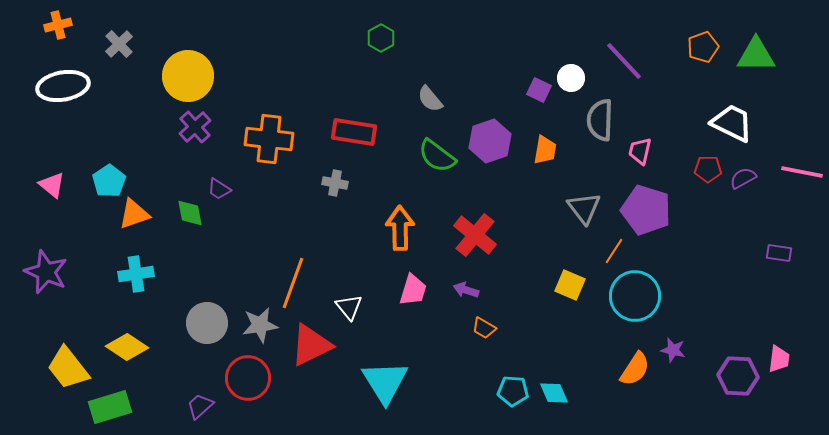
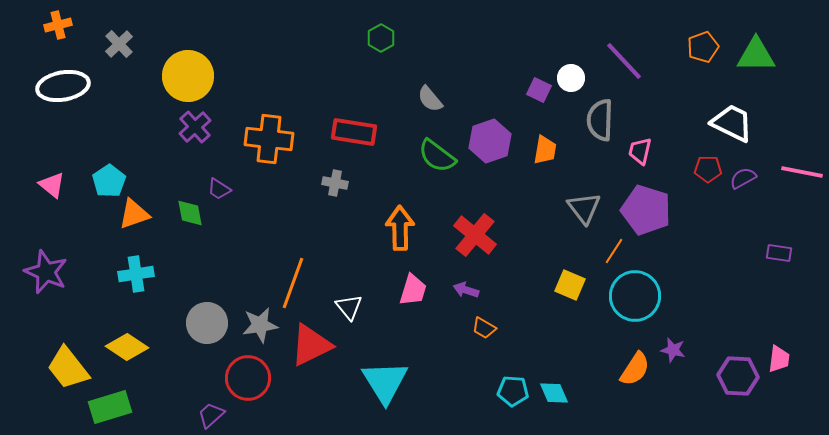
purple trapezoid at (200, 406): moved 11 px right, 9 px down
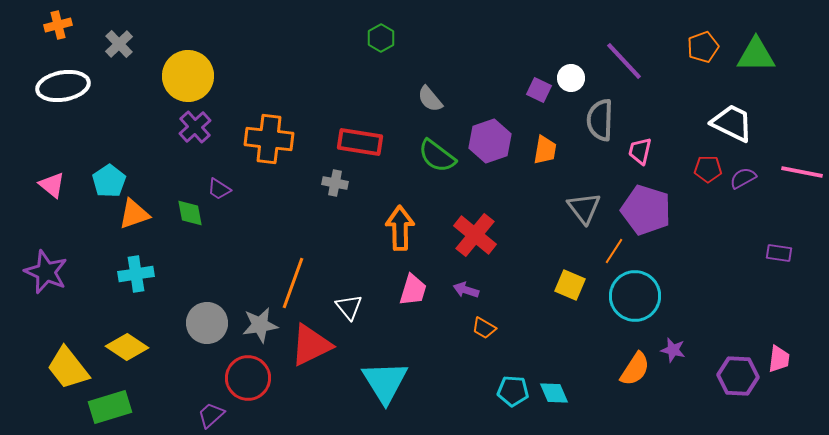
red rectangle at (354, 132): moved 6 px right, 10 px down
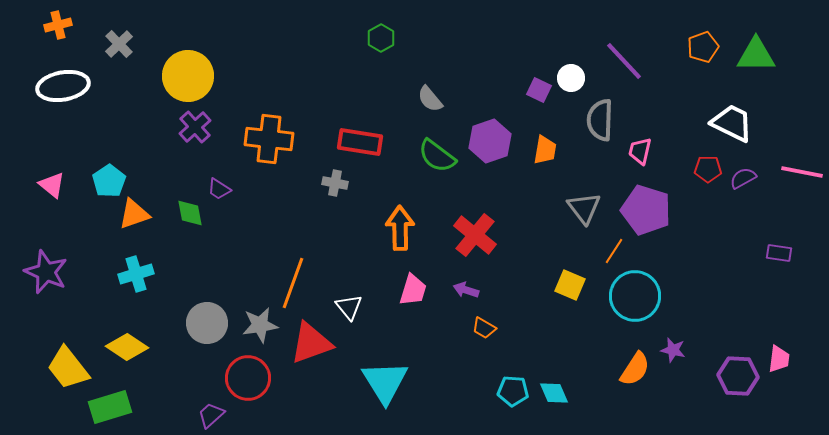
cyan cross at (136, 274): rotated 8 degrees counterclockwise
red triangle at (311, 345): moved 2 px up; rotated 6 degrees clockwise
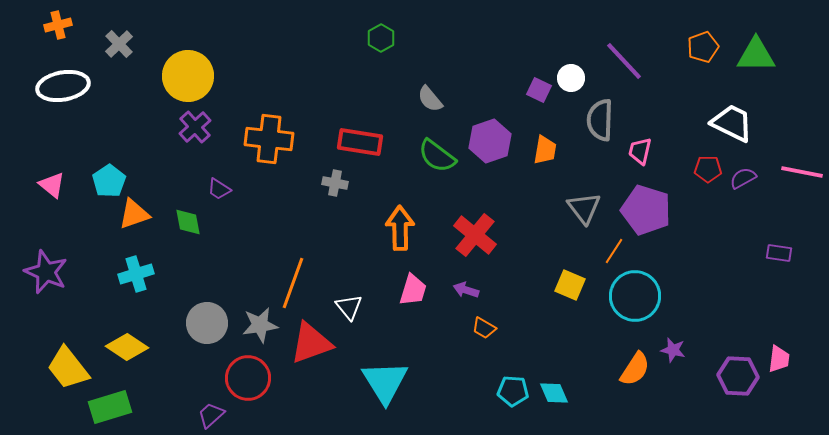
green diamond at (190, 213): moved 2 px left, 9 px down
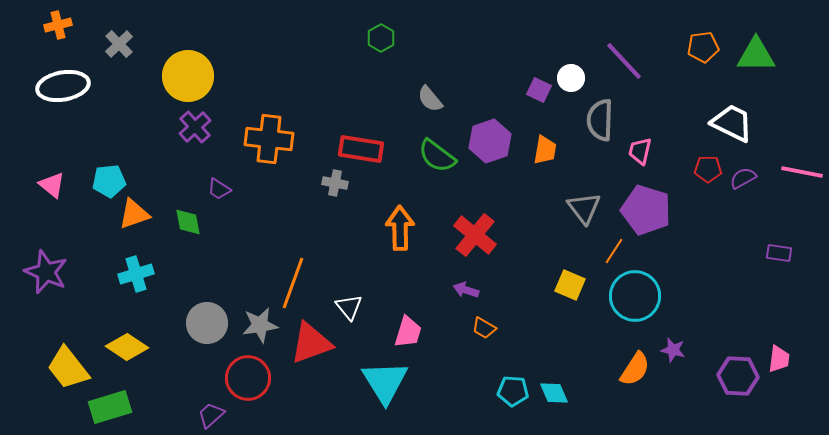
orange pentagon at (703, 47): rotated 12 degrees clockwise
red rectangle at (360, 142): moved 1 px right, 7 px down
cyan pentagon at (109, 181): rotated 28 degrees clockwise
pink trapezoid at (413, 290): moved 5 px left, 42 px down
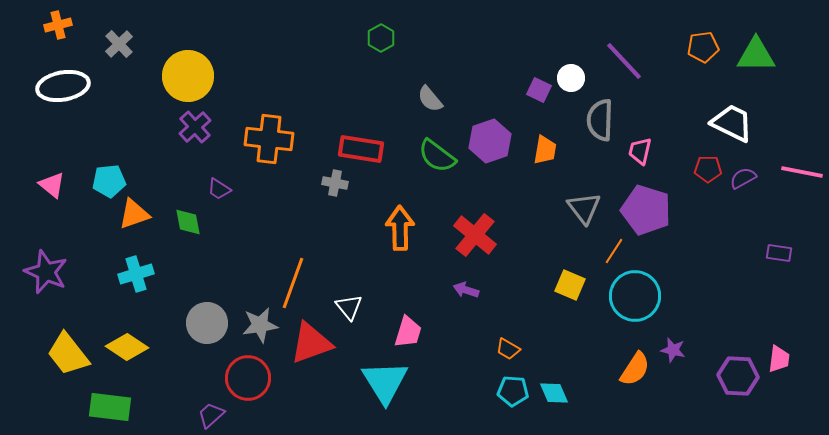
orange trapezoid at (484, 328): moved 24 px right, 21 px down
yellow trapezoid at (68, 368): moved 14 px up
green rectangle at (110, 407): rotated 24 degrees clockwise
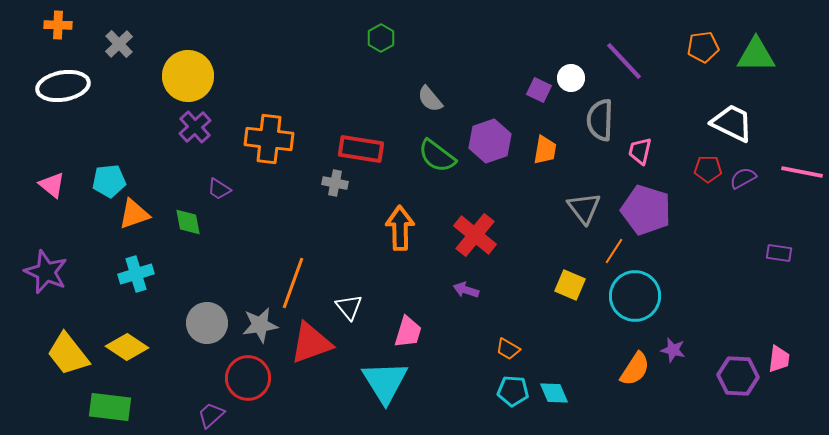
orange cross at (58, 25): rotated 16 degrees clockwise
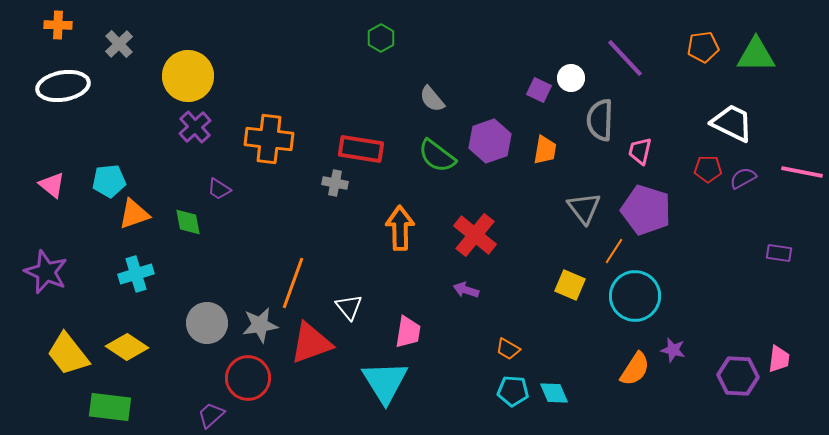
purple line at (624, 61): moved 1 px right, 3 px up
gray semicircle at (430, 99): moved 2 px right
pink trapezoid at (408, 332): rotated 8 degrees counterclockwise
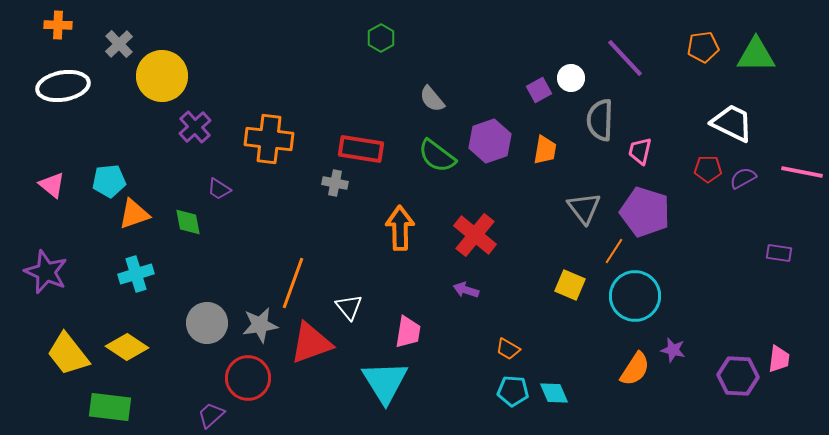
yellow circle at (188, 76): moved 26 px left
purple square at (539, 90): rotated 35 degrees clockwise
purple pentagon at (646, 210): moved 1 px left, 2 px down
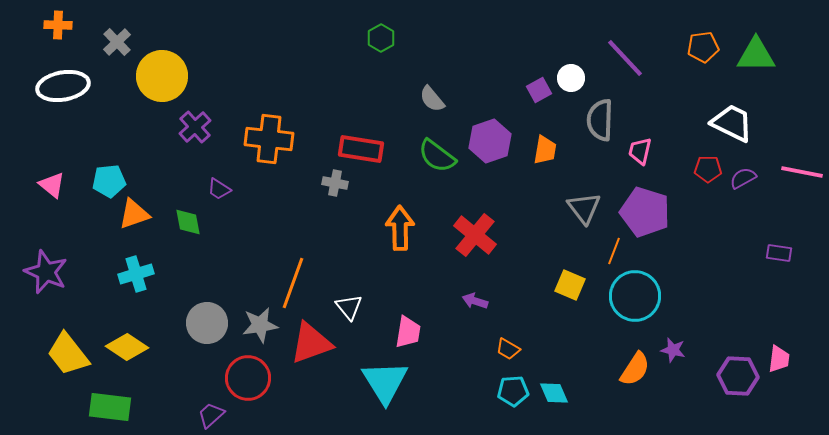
gray cross at (119, 44): moved 2 px left, 2 px up
orange line at (614, 251): rotated 12 degrees counterclockwise
purple arrow at (466, 290): moved 9 px right, 11 px down
cyan pentagon at (513, 391): rotated 8 degrees counterclockwise
